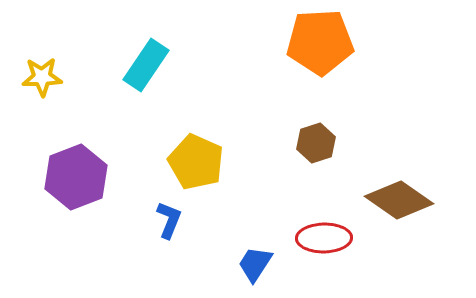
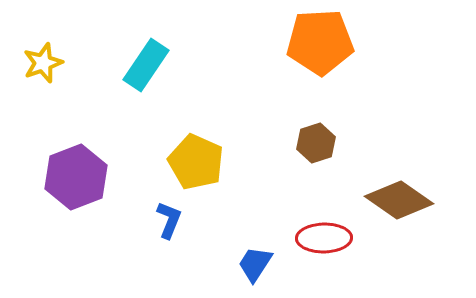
yellow star: moved 1 px right, 14 px up; rotated 18 degrees counterclockwise
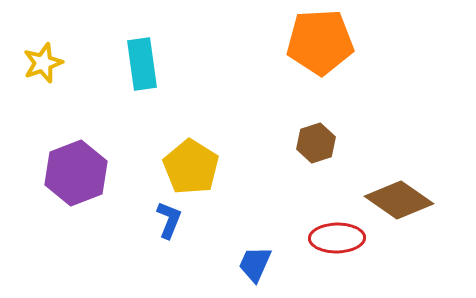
cyan rectangle: moved 4 px left, 1 px up; rotated 42 degrees counterclockwise
yellow pentagon: moved 5 px left, 5 px down; rotated 8 degrees clockwise
purple hexagon: moved 4 px up
red ellipse: moved 13 px right
blue trapezoid: rotated 9 degrees counterclockwise
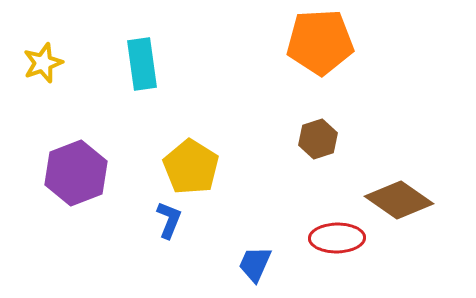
brown hexagon: moved 2 px right, 4 px up
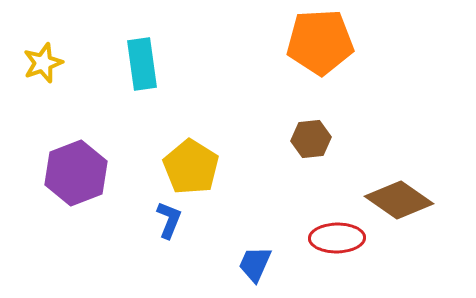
brown hexagon: moved 7 px left; rotated 12 degrees clockwise
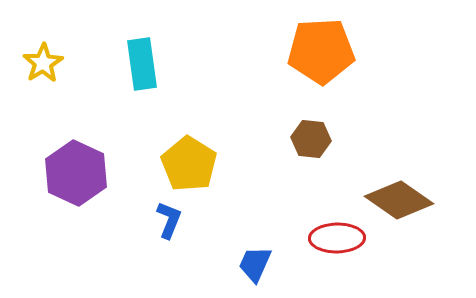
orange pentagon: moved 1 px right, 9 px down
yellow star: rotated 12 degrees counterclockwise
brown hexagon: rotated 12 degrees clockwise
yellow pentagon: moved 2 px left, 3 px up
purple hexagon: rotated 14 degrees counterclockwise
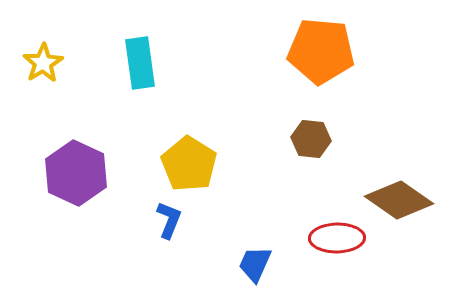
orange pentagon: rotated 8 degrees clockwise
cyan rectangle: moved 2 px left, 1 px up
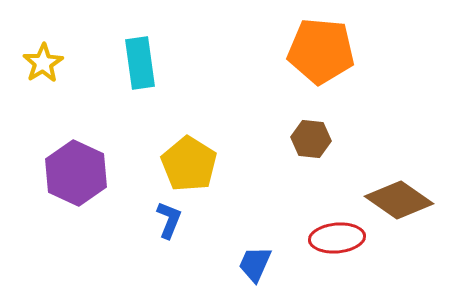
red ellipse: rotated 4 degrees counterclockwise
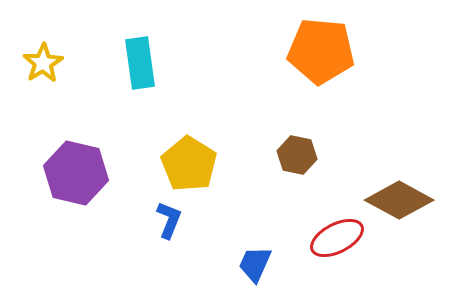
brown hexagon: moved 14 px left, 16 px down; rotated 6 degrees clockwise
purple hexagon: rotated 12 degrees counterclockwise
brown diamond: rotated 6 degrees counterclockwise
red ellipse: rotated 22 degrees counterclockwise
